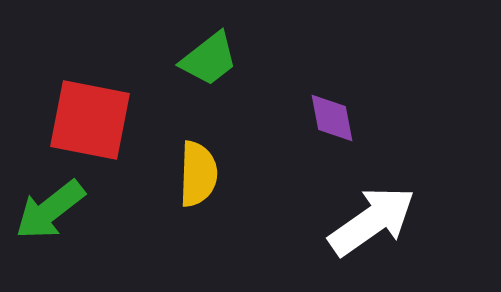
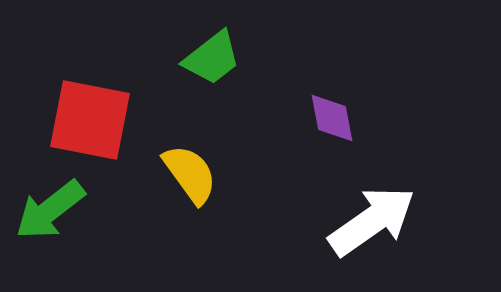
green trapezoid: moved 3 px right, 1 px up
yellow semicircle: moved 8 px left; rotated 38 degrees counterclockwise
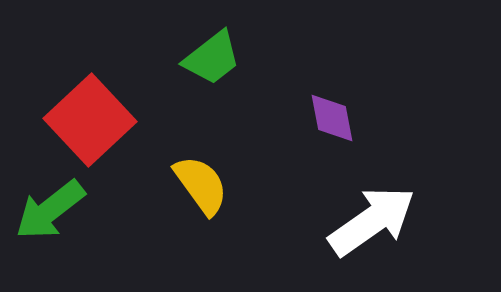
red square: rotated 36 degrees clockwise
yellow semicircle: moved 11 px right, 11 px down
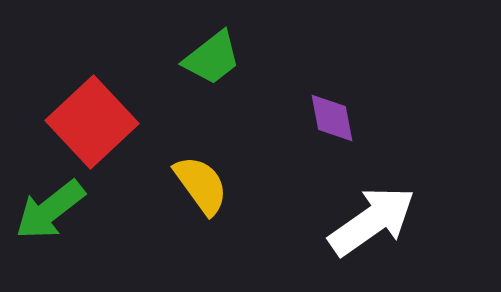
red square: moved 2 px right, 2 px down
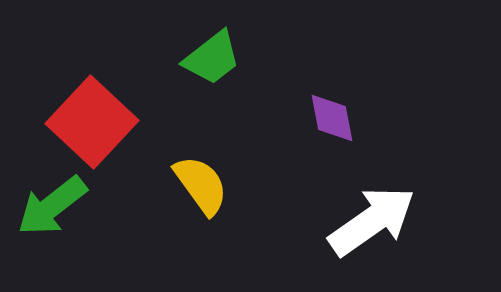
red square: rotated 4 degrees counterclockwise
green arrow: moved 2 px right, 4 px up
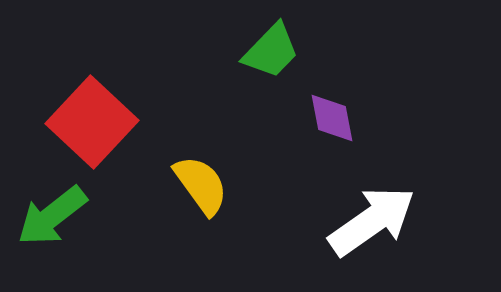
green trapezoid: moved 59 px right, 7 px up; rotated 8 degrees counterclockwise
green arrow: moved 10 px down
